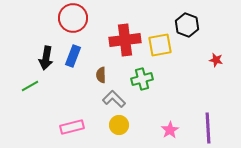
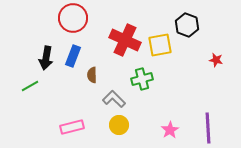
red cross: rotated 32 degrees clockwise
brown semicircle: moved 9 px left
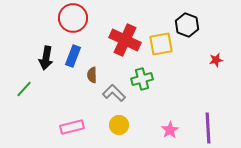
yellow square: moved 1 px right, 1 px up
red star: rotated 24 degrees counterclockwise
green line: moved 6 px left, 3 px down; rotated 18 degrees counterclockwise
gray L-shape: moved 6 px up
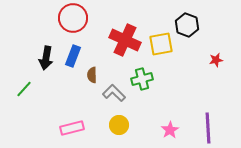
pink rectangle: moved 1 px down
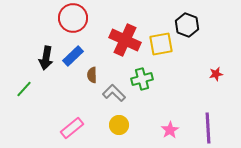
blue rectangle: rotated 25 degrees clockwise
red star: moved 14 px down
pink rectangle: rotated 25 degrees counterclockwise
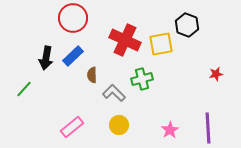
pink rectangle: moved 1 px up
